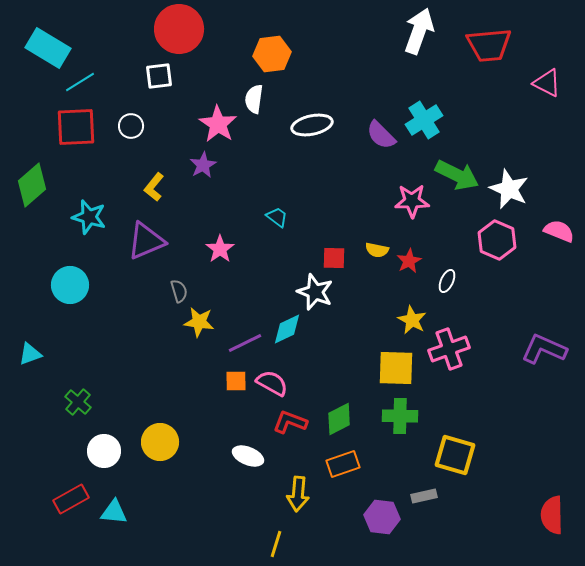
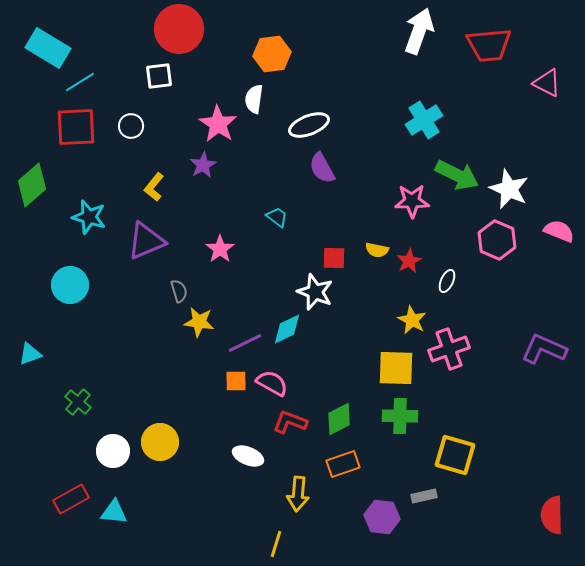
white ellipse at (312, 125): moved 3 px left; rotated 9 degrees counterclockwise
purple semicircle at (381, 135): moved 59 px left, 33 px down; rotated 16 degrees clockwise
white circle at (104, 451): moved 9 px right
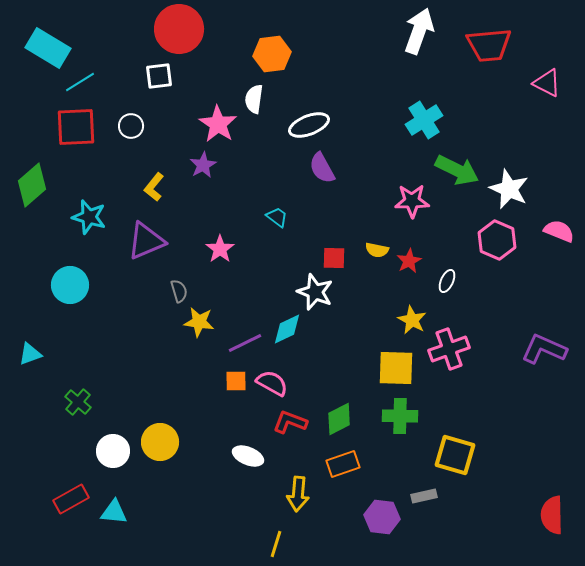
green arrow at (457, 175): moved 5 px up
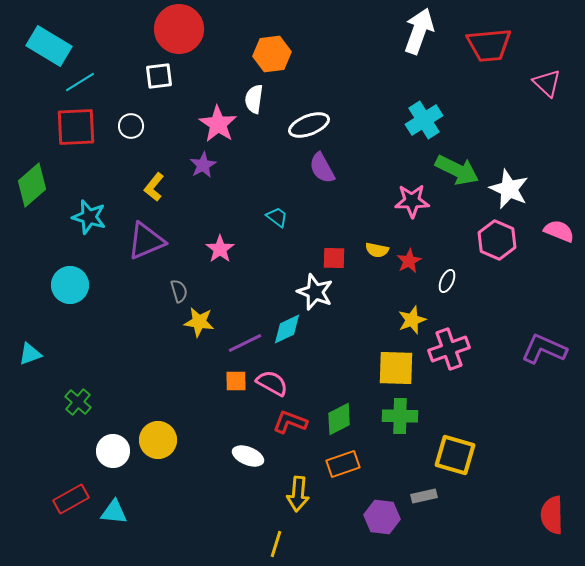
cyan rectangle at (48, 48): moved 1 px right, 2 px up
pink triangle at (547, 83): rotated 16 degrees clockwise
yellow star at (412, 320): rotated 24 degrees clockwise
yellow circle at (160, 442): moved 2 px left, 2 px up
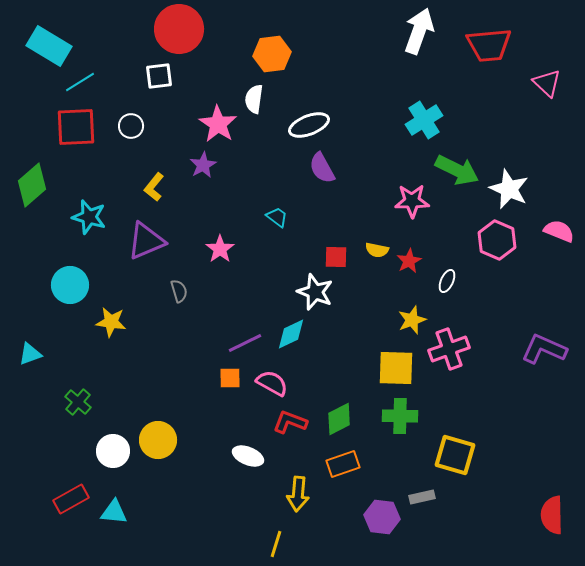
red square at (334, 258): moved 2 px right, 1 px up
yellow star at (199, 322): moved 88 px left
cyan diamond at (287, 329): moved 4 px right, 5 px down
orange square at (236, 381): moved 6 px left, 3 px up
gray rectangle at (424, 496): moved 2 px left, 1 px down
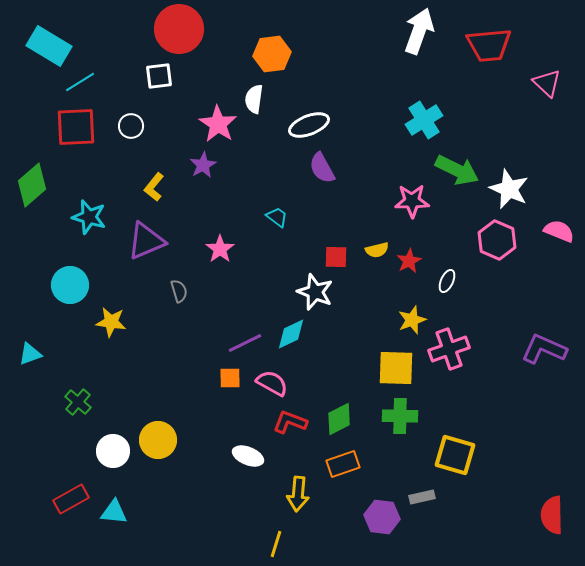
yellow semicircle at (377, 250): rotated 25 degrees counterclockwise
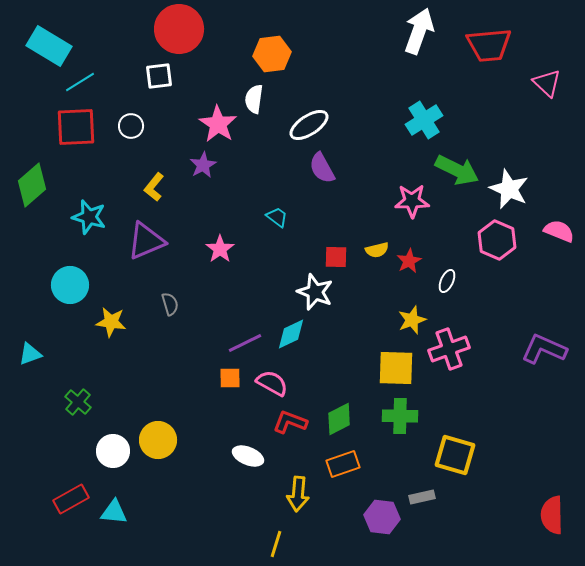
white ellipse at (309, 125): rotated 12 degrees counterclockwise
gray semicircle at (179, 291): moved 9 px left, 13 px down
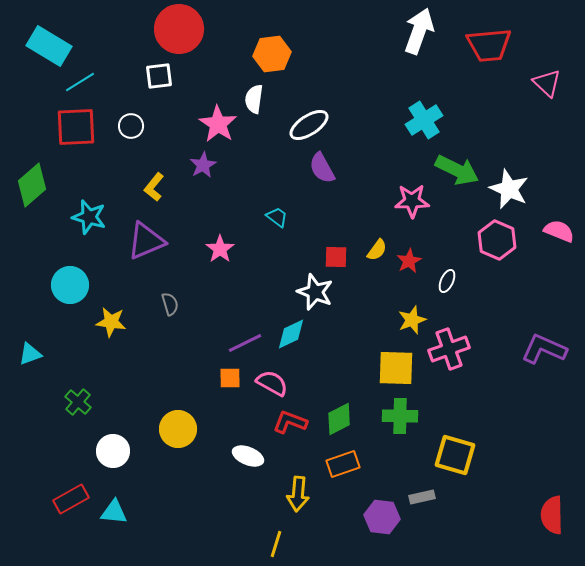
yellow semicircle at (377, 250): rotated 40 degrees counterclockwise
yellow circle at (158, 440): moved 20 px right, 11 px up
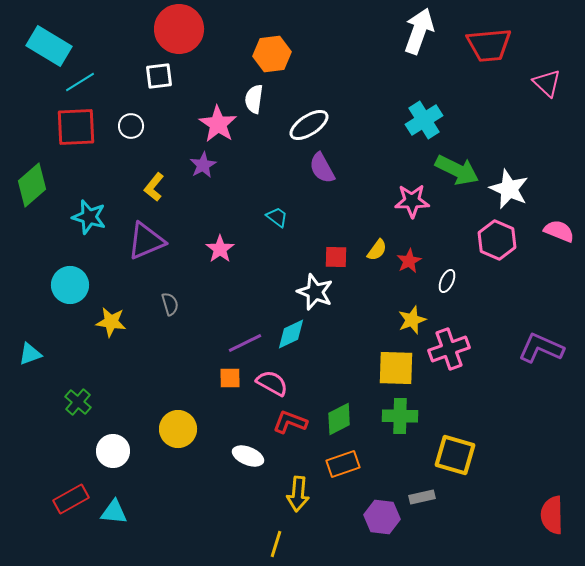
purple L-shape at (544, 349): moved 3 px left, 1 px up
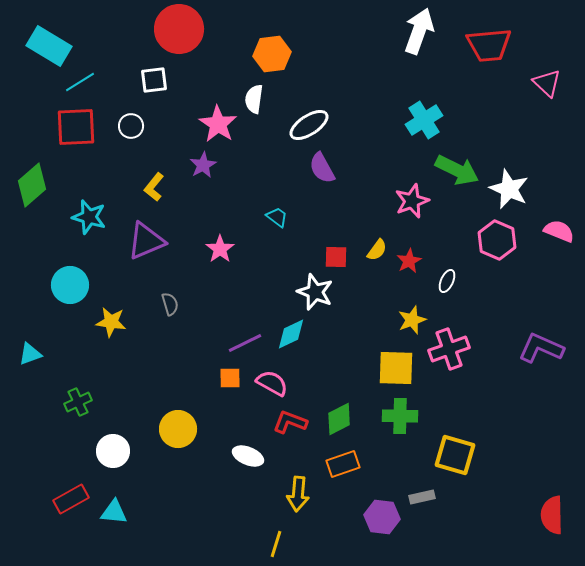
white square at (159, 76): moved 5 px left, 4 px down
pink star at (412, 201): rotated 20 degrees counterclockwise
green cross at (78, 402): rotated 24 degrees clockwise
